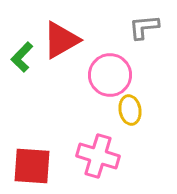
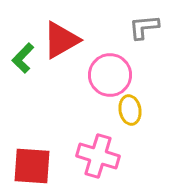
green L-shape: moved 1 px right, 1 px down
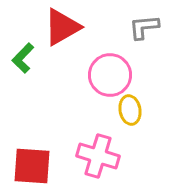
red triangle: moved 1 px right, 13 px up
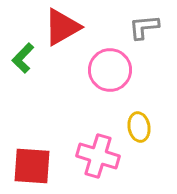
pink circle: moved 5 px up
yellow ellipse: moved 9 px right, 17 px down
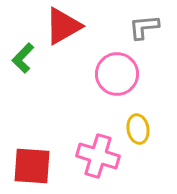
red triangle: moved 1 px right, 1 px up
pink circle: moved 7 px right, 4 px down
yellow ellipse: moved 1 px left, 2 px down
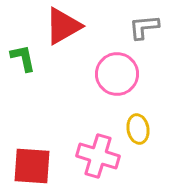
green L-shape: rotated 124 degrees clockwise
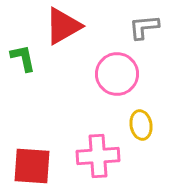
yellow ellipse: moved 3 px right, 4 px up
pink cross: rotated 21 degrees counterclockwise
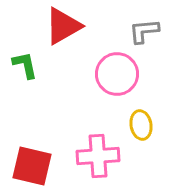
gray L-shape: moved 4 px down
green L-shape: moved 2 px right, 7 px down
red square: rotated 9 degrees clockwise
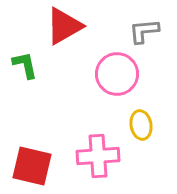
red triangle: moved 1 px right
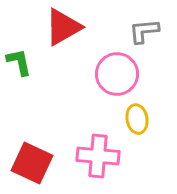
red triangle: moved 1 px left, 1 px down
green L-shape: moved 6 px left, 3 px up
yellow ellipse: moved 4 px left, 6 px up
pink cross: rotated 9 degrees clockwise
red square: moved 3 px up; rotated 12 degrees clockwise
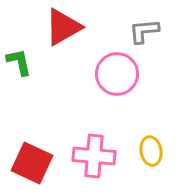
yellow ellipse: moved 14 px right, 32 px down
pink cross: moved 4 px left
